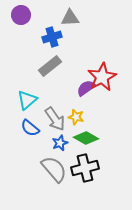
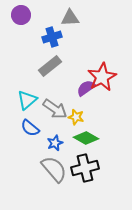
gray arrow: moved 10 px up; rotated 20 degrees counterclockwise
blue star: moved 5 px left
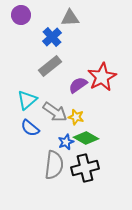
blue cross: rotated 24 degrees counterclockwise
purple semicircle: moved 8 px left, 3 px up
gray arrow: moved 3 px down
blue star: moved 11 px right, 1 px up
gray semicircle: moved 4 px up; rotated 48 degrees clockwise
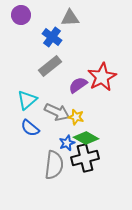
blue cross: rotated 12 degrees counterclockwise
gray arrow: moved 2 px right; rotated 10 degrees counterclockwise
blue star: moved 1 px right, 1 px down
black cross: moved 10 px up
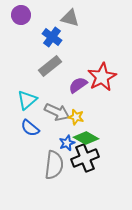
gray triangle: rotated 18 degrees clockwise
black cross: rotated 8 degrees counterclockwise
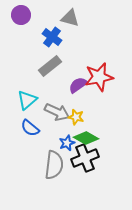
red star: moved 3 px left; rotated 16 degrees clockwise
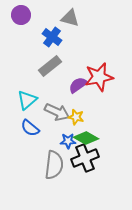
blue star: moved 1 px right, 2 px up; rotated 21 degrees clockwise
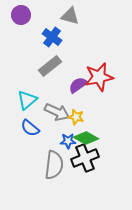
gray triangle: moved 2 px up
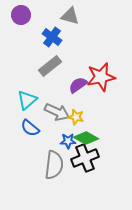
red star: moved 2 px right
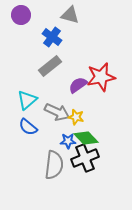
gray triangle: moved 1 px up
blue semicircle: moved 2 px left, 1 px up
green diamond: rotated 15 degrees clockwise
